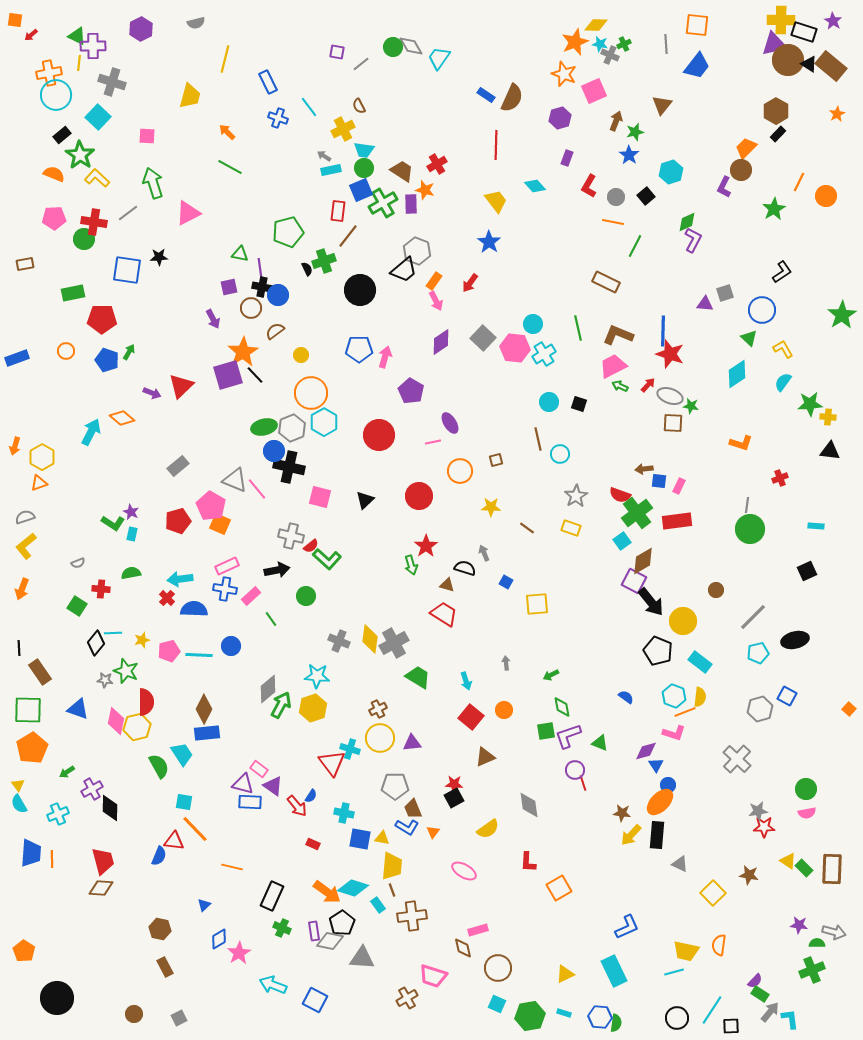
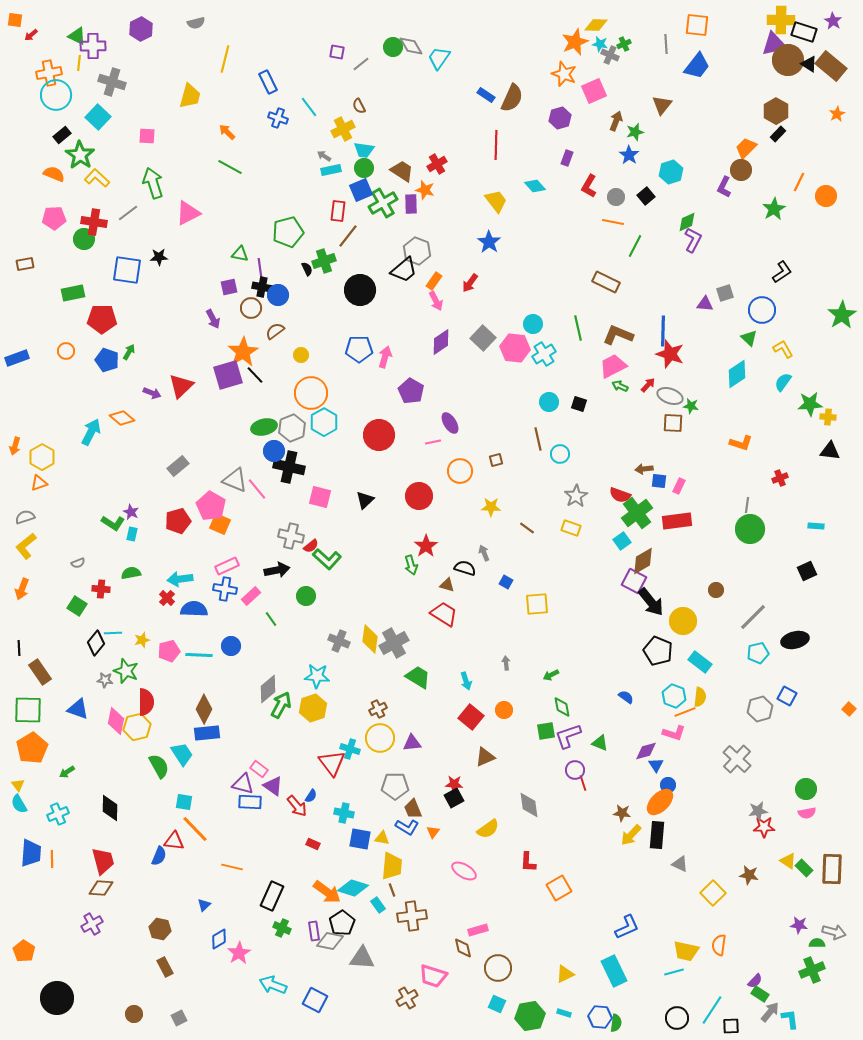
purple cross at (92, 789): moved 135 px down
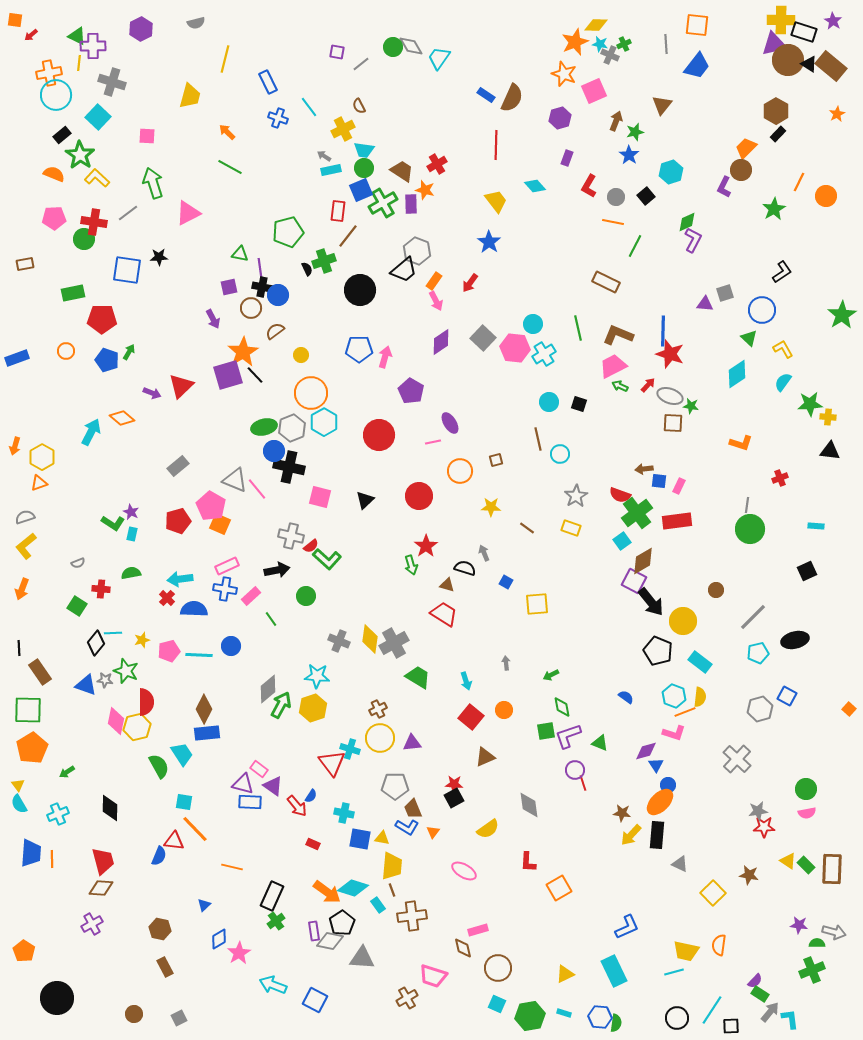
blue triangle at (78, 709): moved 8 px right, 24 px up
green rectangle at (804, 868): moved 2 px right, 3 px up
green cross at (282, 928): moved 6 px left, 7 px up; rotated 30 degrees clockwise
